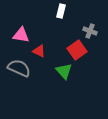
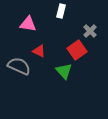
gray cross: rotated 24 degrees clockwise
pink triangle: moved 7 px right, 11 px up
gray semicircle: moved 2 px up
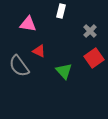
red square: moved 17 px right, 8 px down
gray semicircle: rotated 150 degrees counterclockwise
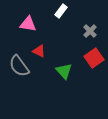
white rectangle: rotated 24 degrees clockwise
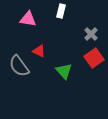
white rectangle: rotated 24 degrees counterclockwise
pink triangle: moved 5 px up
gray cross: moved 1 px right, 3 px down
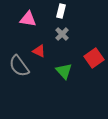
gray cross: moved 29 px left
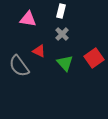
green triangle: moved 1 px right, 8 px up
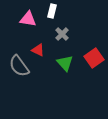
white rectangle: moved 9 px left
red triangle: moved 1 px left, 1 px up
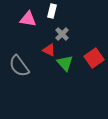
red triangle: moved 11 px right
